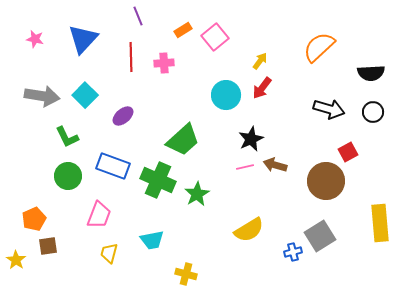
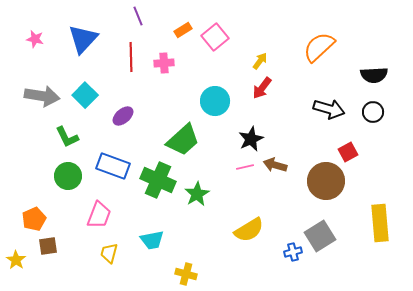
black semicircle: moved 3 px right, 2 px down
cyan circle: moved 11 px left, 6 px down
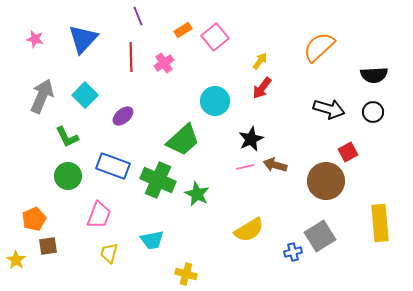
pink cross: rotated 30 degrees counterclockwise
gray arrow: rotated 76 degrees counterclockwise
green star: rotated 15 degrees counterclockwise
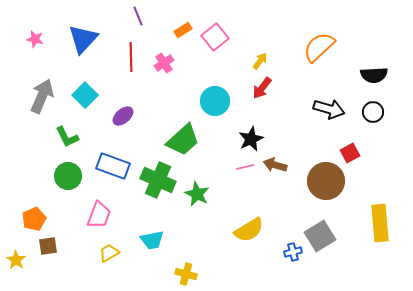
red square: moved 2 px right, 1 px down
yellow trapezoid: rotated 45 degrees clockwise
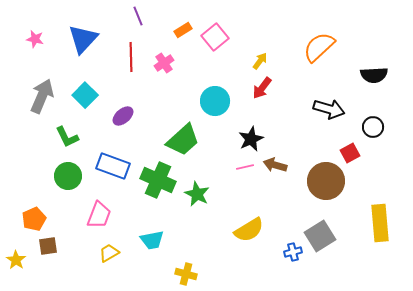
black circle: moved 15 px down
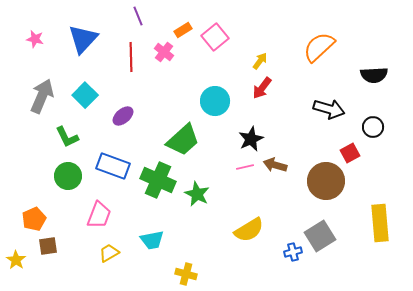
pink cross: moved 11 px up; rotated 18 degrees counterclockwise
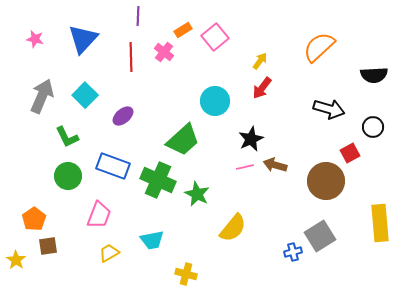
purple line: rotated 24 degrees clockwise
orange pentagon: rotated 10 degrees counterclockwise
yellow semicircle: moved 16 px left, 2 px up; rotated 20 degrees counterclockwise
